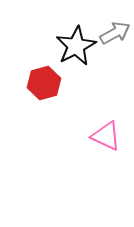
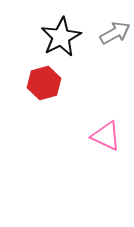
black star: moved 15 px left, 9 px up
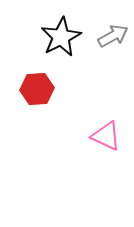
gray arrow: moved 2 px left, 3 px down
red hexagon: moved 7 px left, 6 px down; rotated 12 degrees clockwise
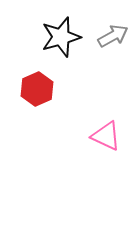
black star: rotated 12 degrees clockwise
red hexagon: rotated 20 degrees counterclockwise
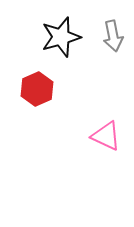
gray arrow: rotated 108 degrees clockwise
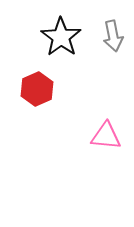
black star: rotated 21 degrees counterclockwise
pink triangle: rotated 20 degrees counterclockwise
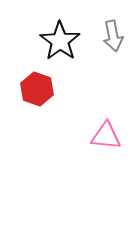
black star: moved 1 px left, 4 px down
red hexagon: rotated 16 degrees counterclockwise
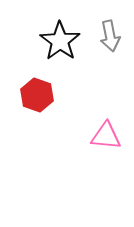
gray arrow: moved 3 px left
red hexagon: moved 6 px down
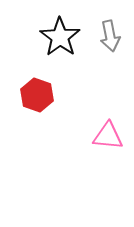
black star: moved 4 px up
pink triangle: moved 2 px right
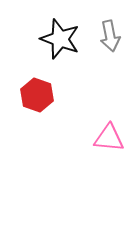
black star: moved 2 px down; rotated 15 degrees counterclockwise
pink triangle: moved 1 px right, 2 px down
